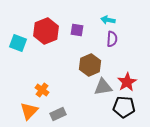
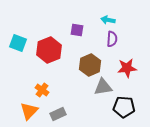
red hexagon: moved 3 px right, 19 px down
red star: moved 14 px up; rotated 24 degrees clockwise
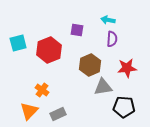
cyan square: rotated 36 degrees counterclockwise
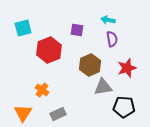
purple semicircle: rotated 14 degrees counterclockwise
cyan square: moved 5 px right, 15 px up
red star: rotated 12 degrees counterclockwise
orange triangle: moved 6 px left, 2 px down; rotated 12 degrees counterclockwise
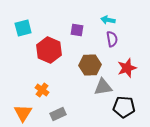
red hexagon: rotated 15 degrees counterclockwise
brown hexagon: rotated 20 degrees clockwise
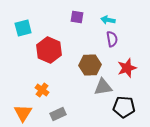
purple square: moved 13 px up
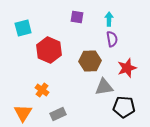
cyan arrow: moved 1 px right, 1 px up; rotated 80 degrees clockwise
brown hexagon: moved 4 px up
gray triangle: moved 1 px right
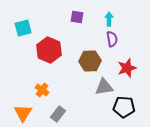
gray rectangle: rotated 28 degrees counterclockwise
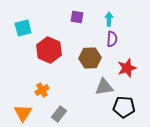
purple semicircle: rotated 14 degrees clockwise
brown hexagon: moved 3 px up
orange cross: rotated 24 degrees clockwise
gray rectangle: moved 1 px right
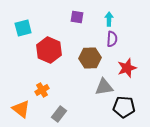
orange triangle: moved 2 px left, 4 px up; rotated 24 degrees counterclockwise
